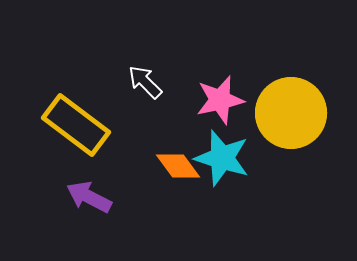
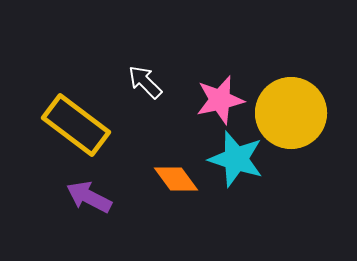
cyan star: moved 14 px right, 1 px down
orange diamond: moved 2 px left, 13 px down
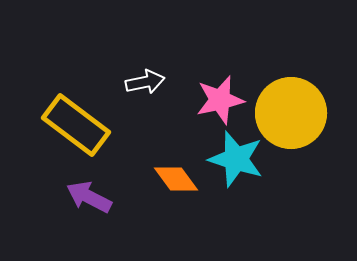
white arrow: rotated 123 degrees clockwise
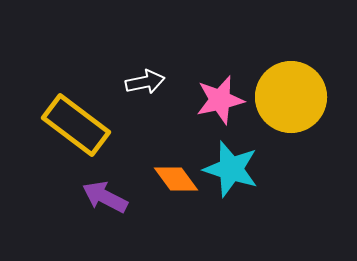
yellow circle: moved 16 px up
cyan star: moved 5 px left, 10 px down
purple arrow: moved 16 px right
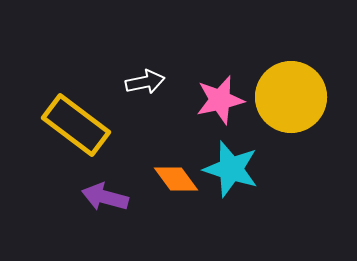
purple arrow: rotated 12 degrees counterclockwise
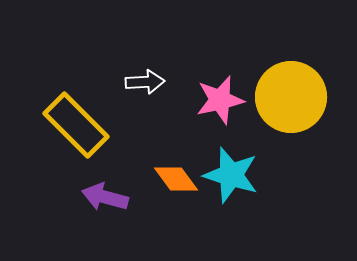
white arrow: rotated 9 degrees clockwise
yellow rectangle: rotated 8 degrees clockwise
cyan star: moved 6 px down
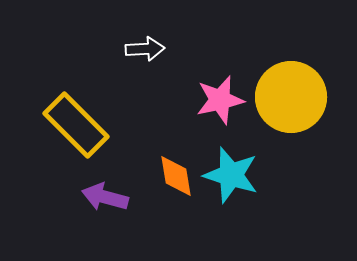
white arrow: moved 33 px up
orange diamond: moved 3 px up; rotated 27 degrees clockwise
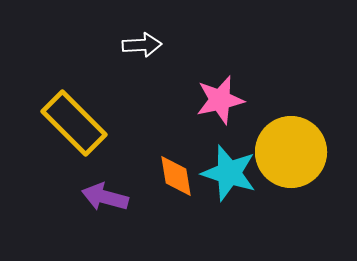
white arrow: moved 3 px left, 4 px up
yellow circle: moved 55 px down
yellow rectangle: moved 2 px left, 2 px up
cyan star: moved 2 px left, 2 px up
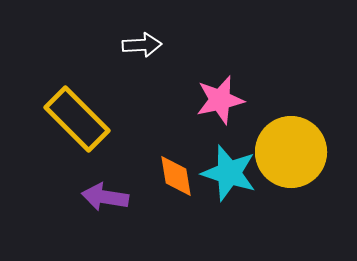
yellow rectangle: moved 3 px right, 4 px up
purple arrow: rotated 6 degrees counterclockwise
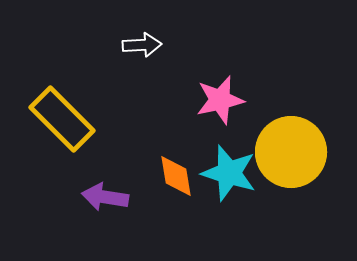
yellow rectangle: moved 15 px left
